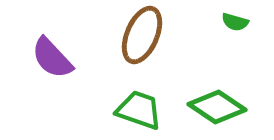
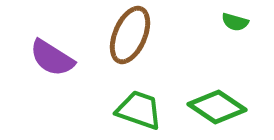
brown ellipse: moved 12 px left
purple semicircle: rotated 15 degrees counterclockwise
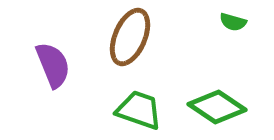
green semicircle: moved 2 px left
brown ellipse: moved 2 px down
purple semicircle: moved 1 px right, 7 px down; rotated 144 degrees counterclockwise
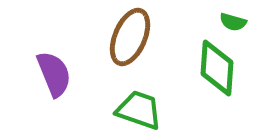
purple semicircle: moved 1 px right, 9 px down
green diamond: moved 39 px up; rotated 60 degrees clockwise
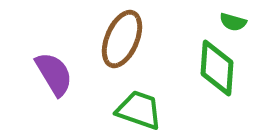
brown ellipse: moved 8 px left, 2 px down
purple semicircle: rotated 9 degrees counterclockwise
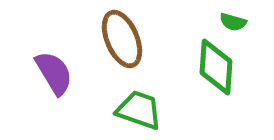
brown ellipse: rotated 46 degrees counterclockwise
green diamond: moved 1 px left, 1 px up
purple semicircle: moved 1 px up
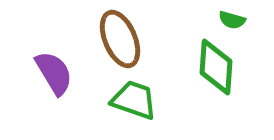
green semicircle: moved 1 px left, 2 px up
brown ellipse: moved 2 px left
green trapezoid: moved 5 px left, 10 px up
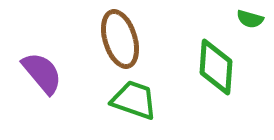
green semicircle: moved 18 px right, 1 px up
brown ellipse: rotated 6 degrees clockwise
purple semicircle: moved 12 px left; rotated 9 degrees counterclockwise
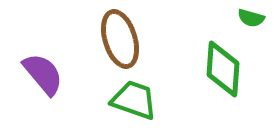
green semicircle: moved 1 px right, 1 px up
green diamond: moved 7 px right, 2 px down
purple semicircle: moved 1 px right, 1 px down
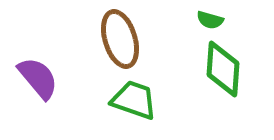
green semicircle: moved 41 px left, 2 px down
purple semicircle: moved 5 px left, 4 px down
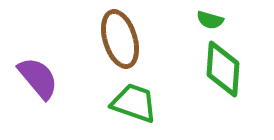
green trapezoid: moved 3 px down
